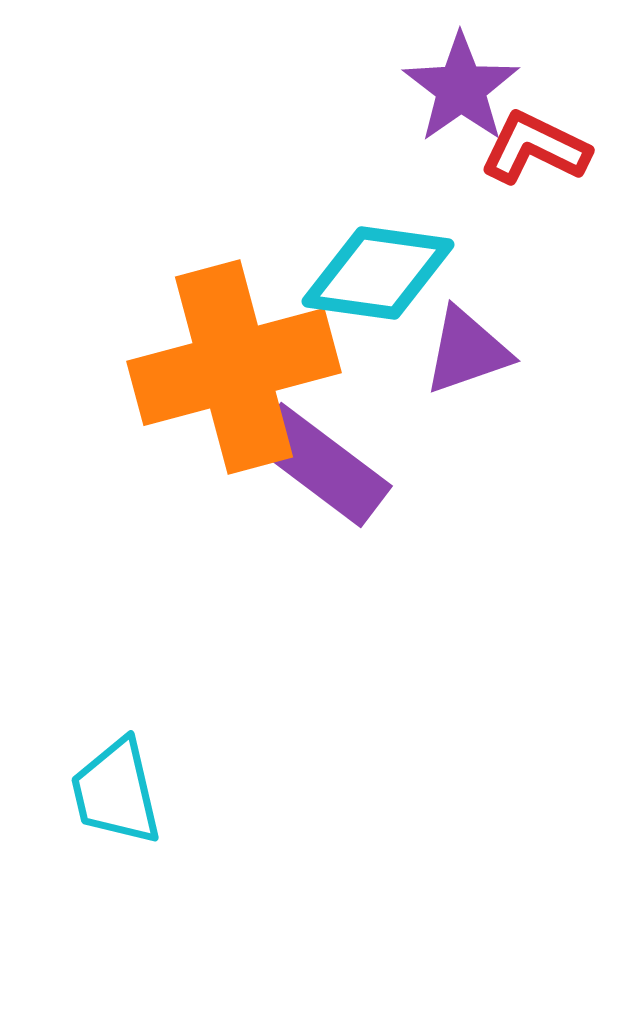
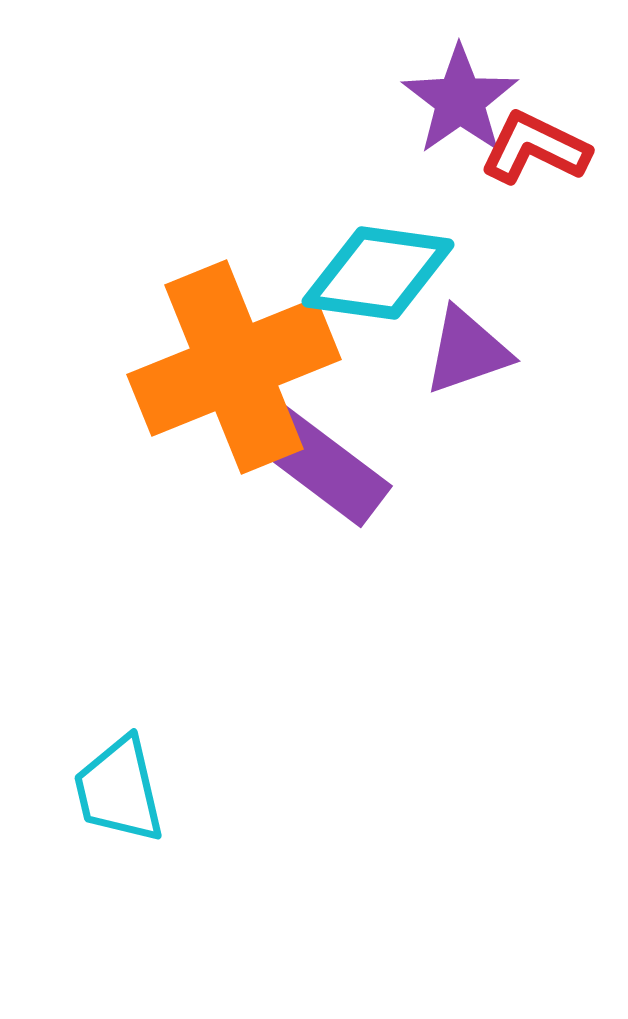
purple star: moved 1 px left, 12 px down
orange cross: rotated 7 degrees counterclockwise
cyan trapezoid: moved 3 px right, 2 px up
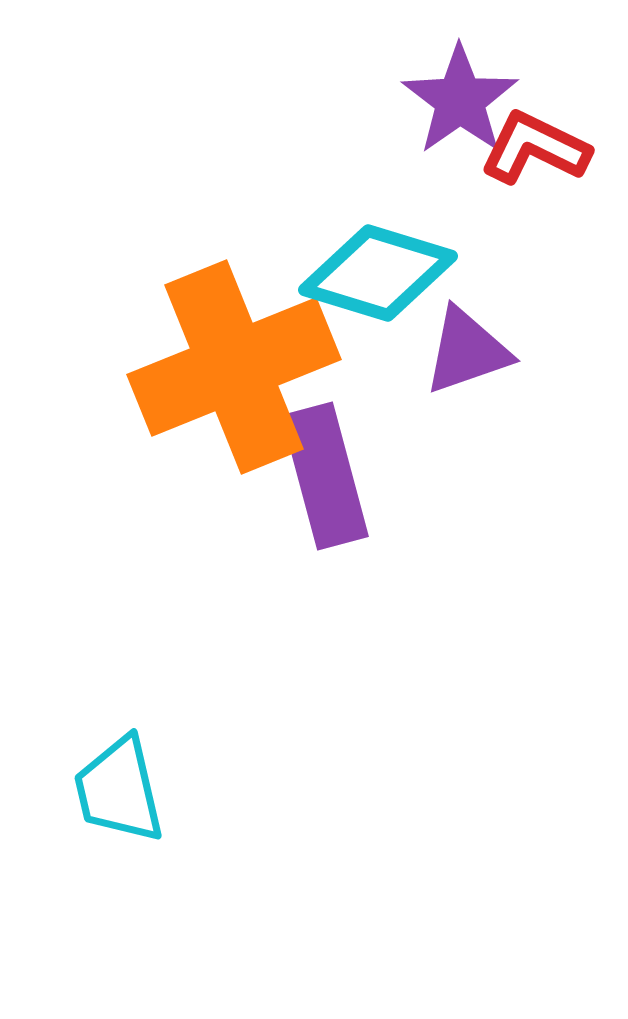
cyan diamond: rotated 9 degrees clockwise
purple rectangle: moved 4 px right, 11 px down; rotated 38 degrees clockwise
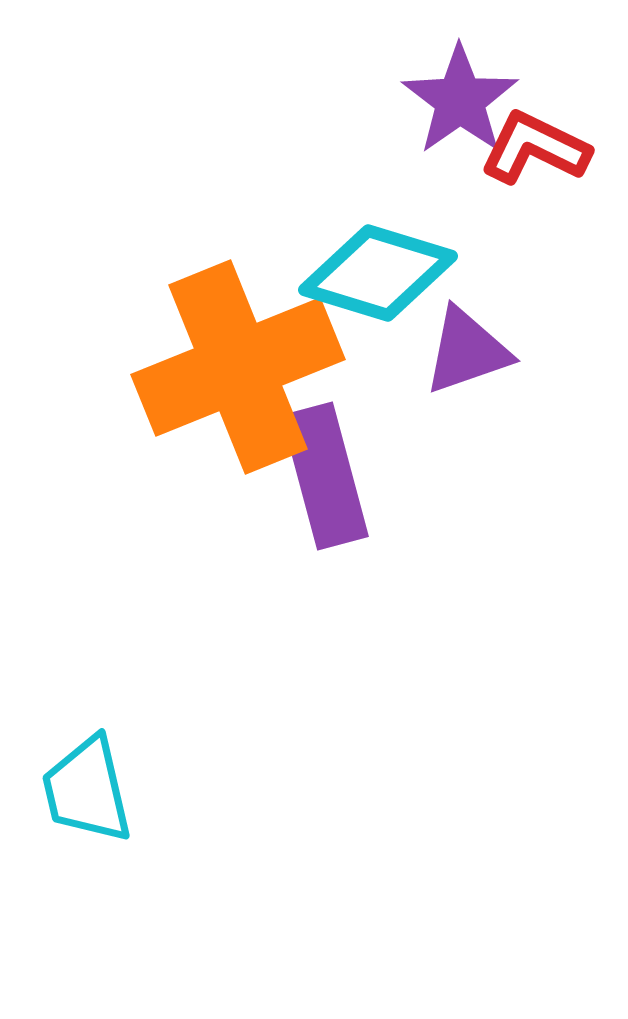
orange cross: moved 4 px right
cyan trapezoid: moved 32 px left
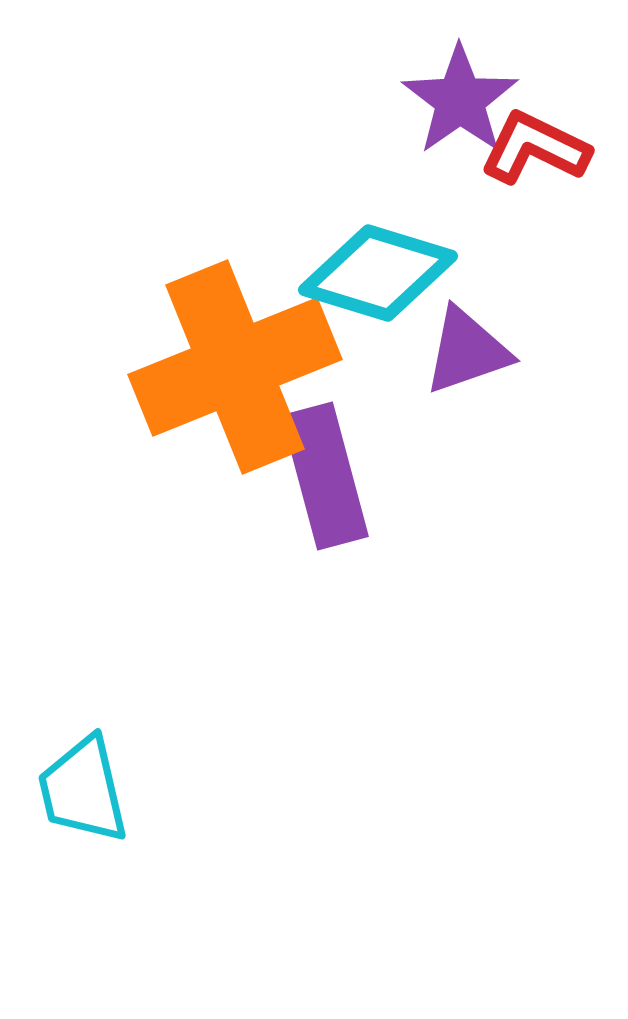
orange cross: moved 3 px left
cyan trapezoid: moved 4 px left
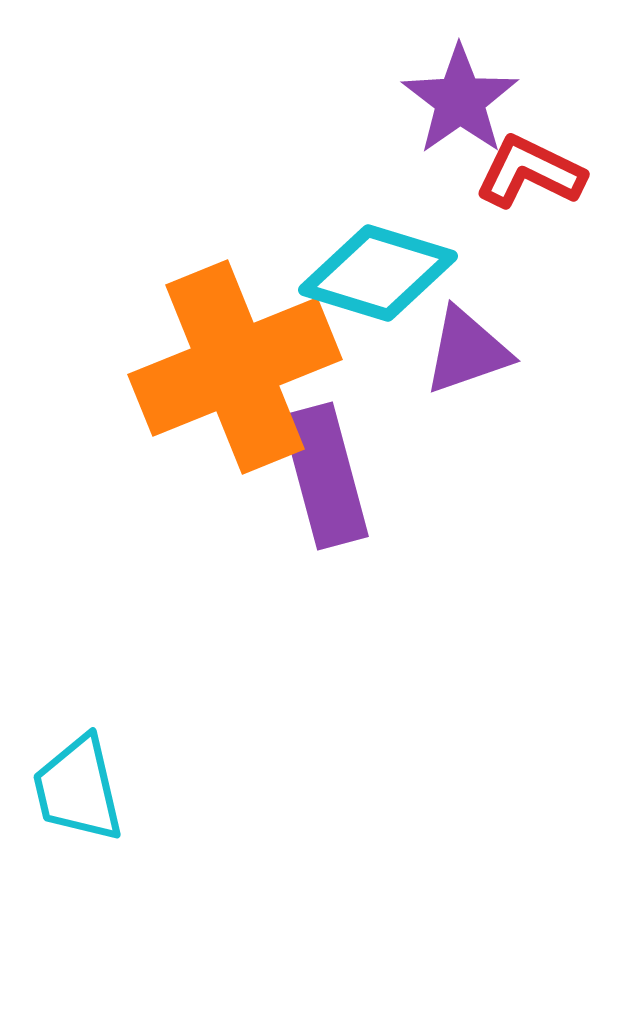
red L-shape: moved 5 px left, 24 px down
cyan trapezoid: moved 5 px left, 1 px up
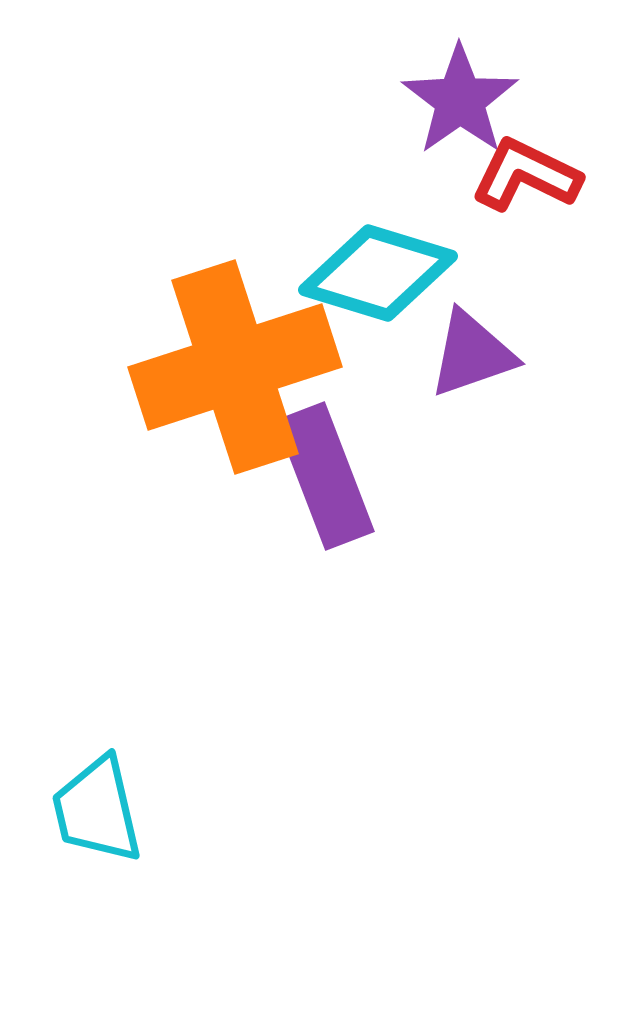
red L-shape: moved 4 px left, 3 px down
purple triangle: moved 5 px right, 3 px down
orange cross: rotated 4 degrees clockwise
purple rectangle: rotated 6 degrees counterclockwise
cyan trapezoid: moved 19 px right, 21 px down
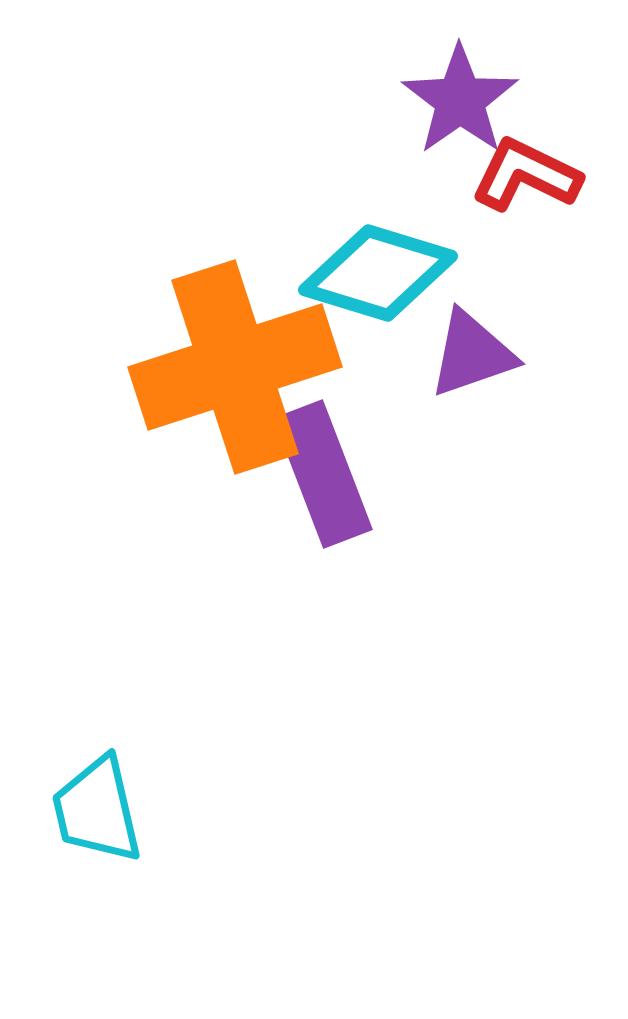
purple rectangle: moved 2 px left, 2 px up
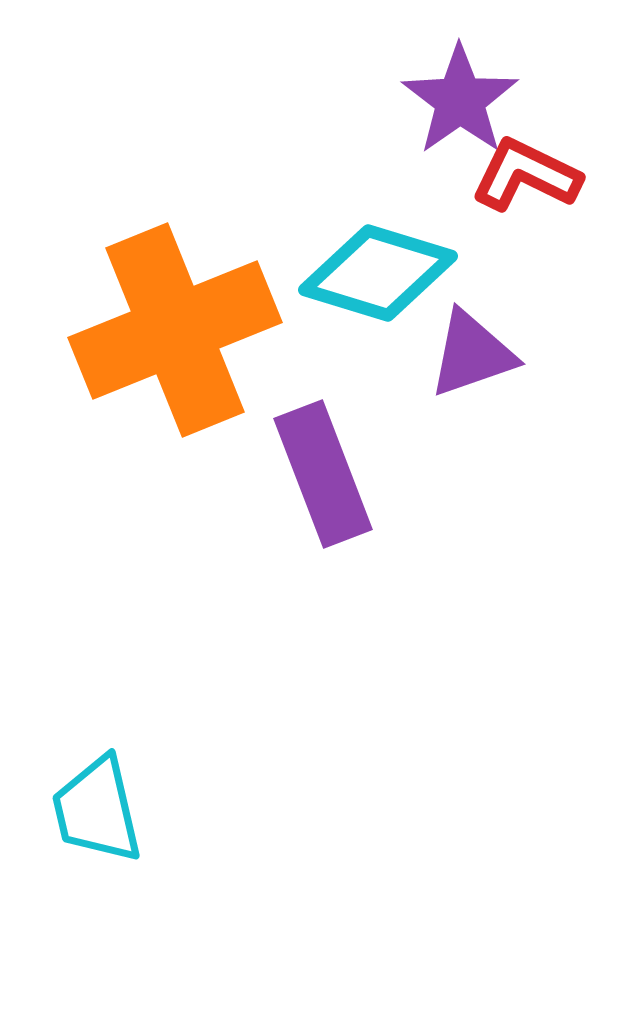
orange cross: moved 60 px left, 37 px up; rotated 4 degrees counterclockwise
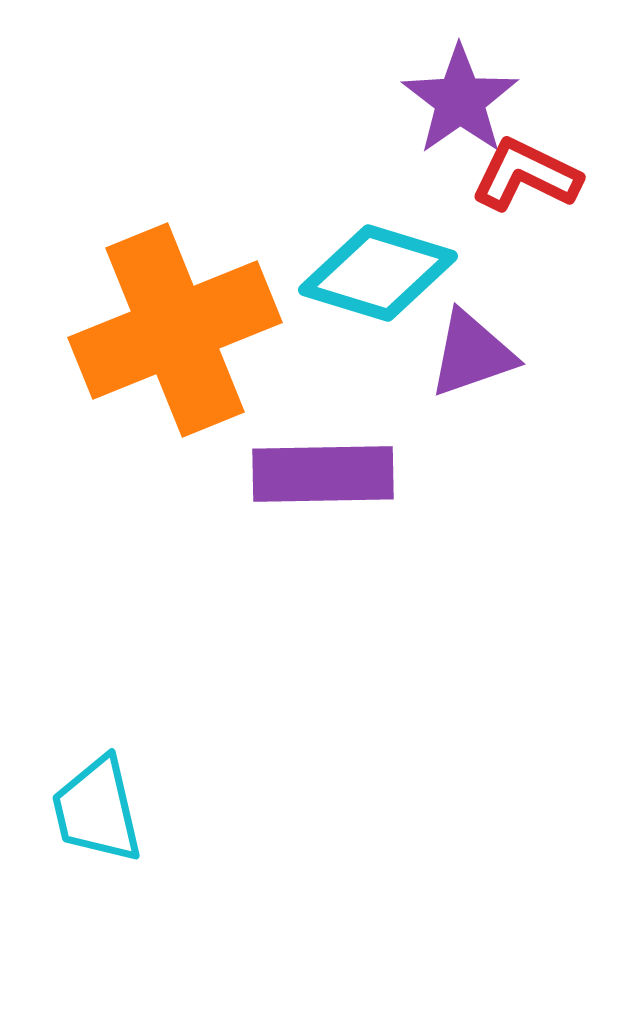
purple rectangle: rotated 70 degrees counterclockwise
